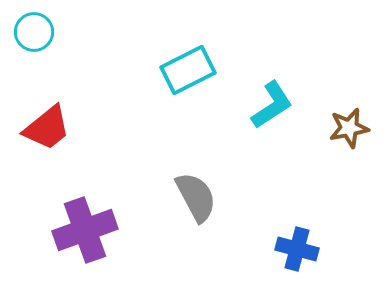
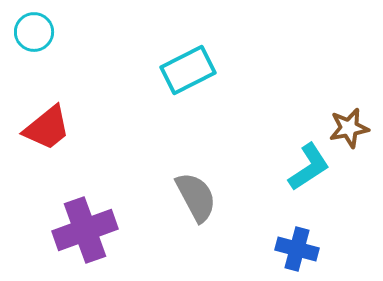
cyan L-shape: moved 37 px right, 62 px down
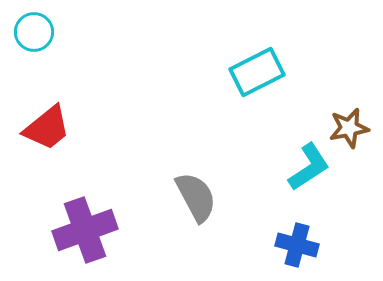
cyan rectangle: moved 69 px right, 2 px down
blue cross: moved 4 px up
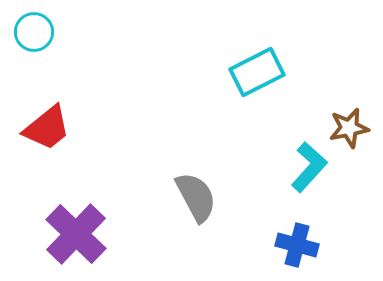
cyan L-shape: rotated 15 degrees counterclockwise
purple cross: moved 9 px left, 4 px down; rotated 26 degrees counterclockwise
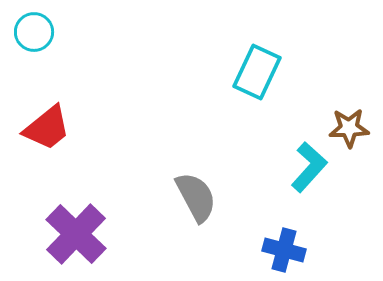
cyan rectangle: rotated 38 degrees counterclockwise
brown star: rotated 9 degrees clockwise
blue cross: moved 13 px left, 5 px down
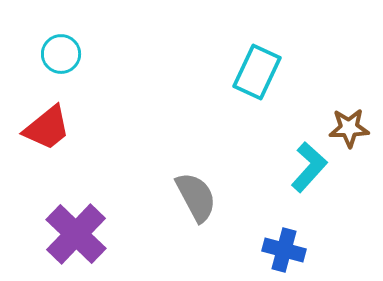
cyan circle: moved 27 px right, 22 px down
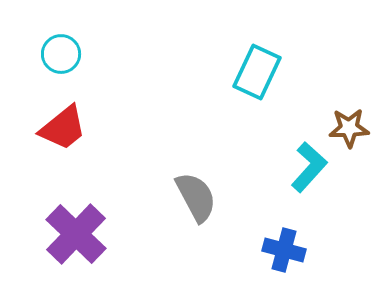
red trapezoid: moved 16 px right
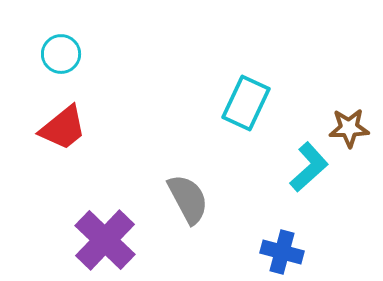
cyan rectangle: moved 11 px left, 31 px down
cyan L-shape: rotated 6 degrees clockwise
gray semicircle: moved 8 px left, 2 px down
purple cross: moved 29 px right, 6 px down
blue cross: moved 2 px left, 2 px down
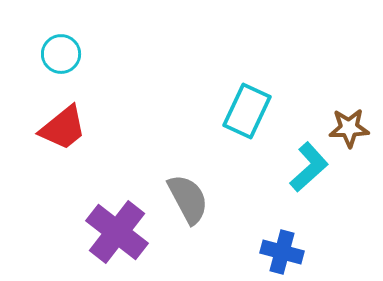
cyan rectangle: moved 1 px right, 8 px down
purple cross: moved 12 px right, 8 px up; rotated 6 degrees counterclockwise
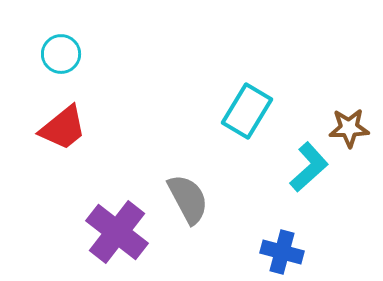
cyan rectangle: rotated 6 degrees clockwise
